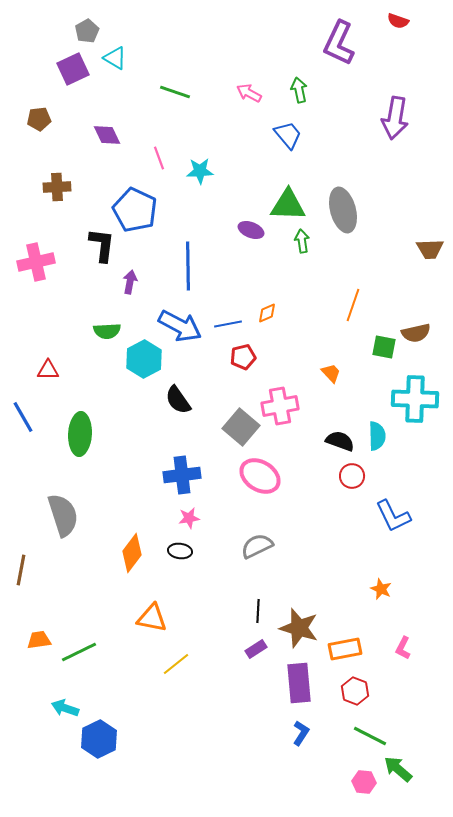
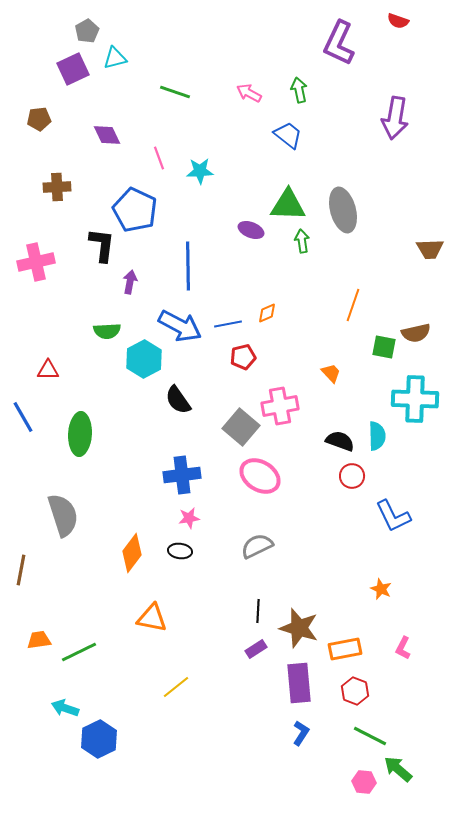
cyan triangle at (115, 58): rotated 45 degrees counterclockwise
blue trapezoid at (288, 135): rotated 12 degrees counterclockwise
yellow line at (176, 664): moved 23 px down
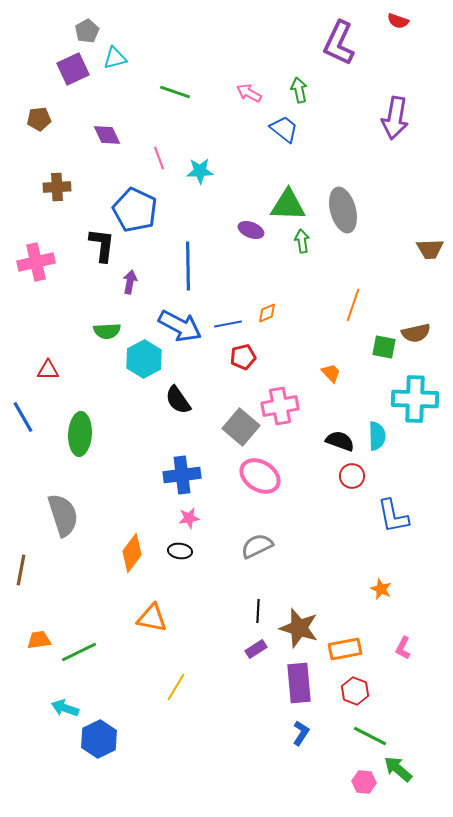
blue trapezoid at (288, 135): moved 4 px left, 6 px up
blue L-shape at (393, 516): rotated 15 degrees clockwise
yellow line at (176, 687): rotated 20 degrees counterclockwise
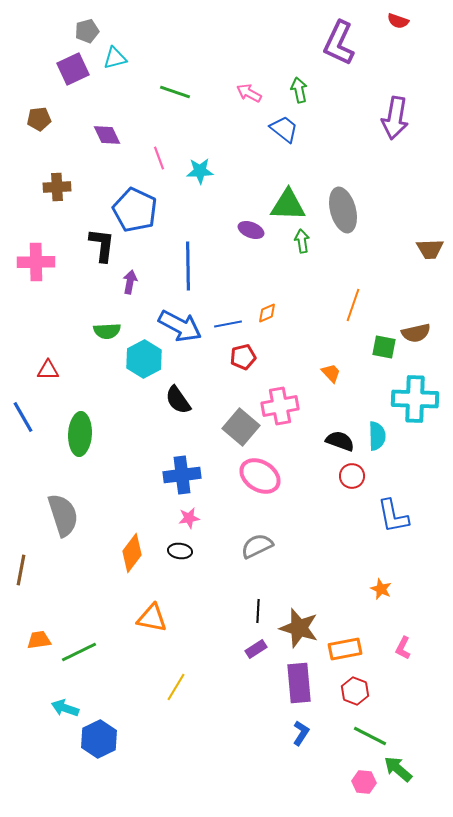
gray pentagon at (87, 31): rotated 15 degrees clockwise
pink cross at (36, 262): rotated 12 degrees clockwise
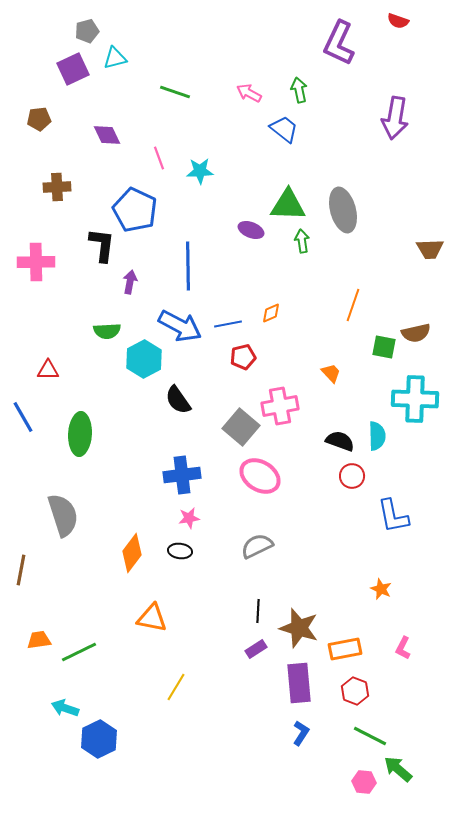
orange diamond at (267, 313): moved 4 px right
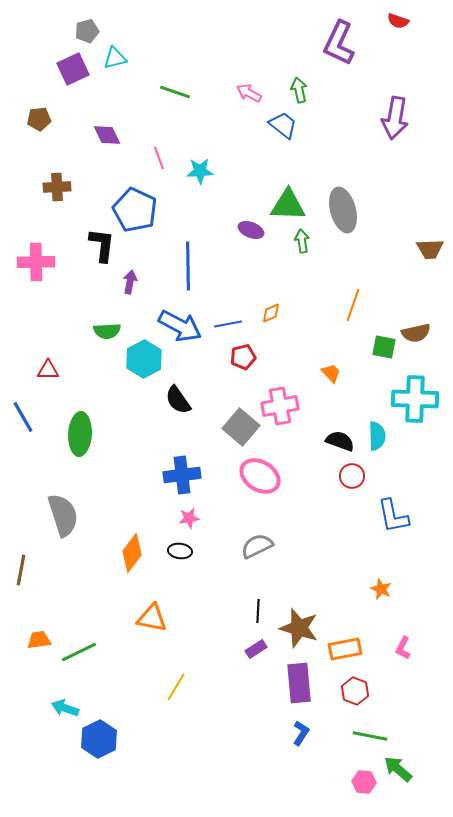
blue trapezoid at (284, 129): moved 1 px left, 4 px up
green line at (370, 736): rotated 16 degrees counterclockwise
